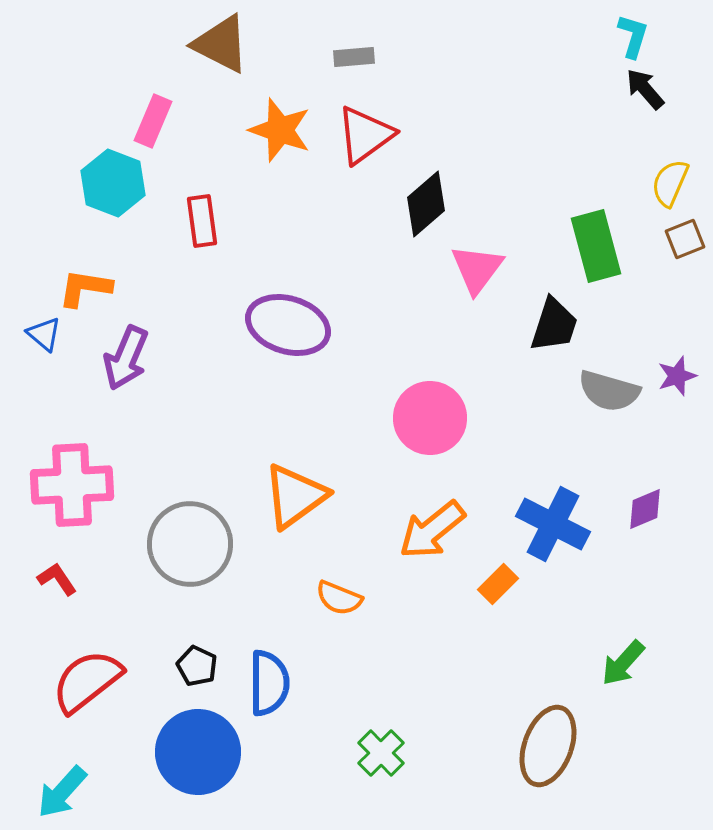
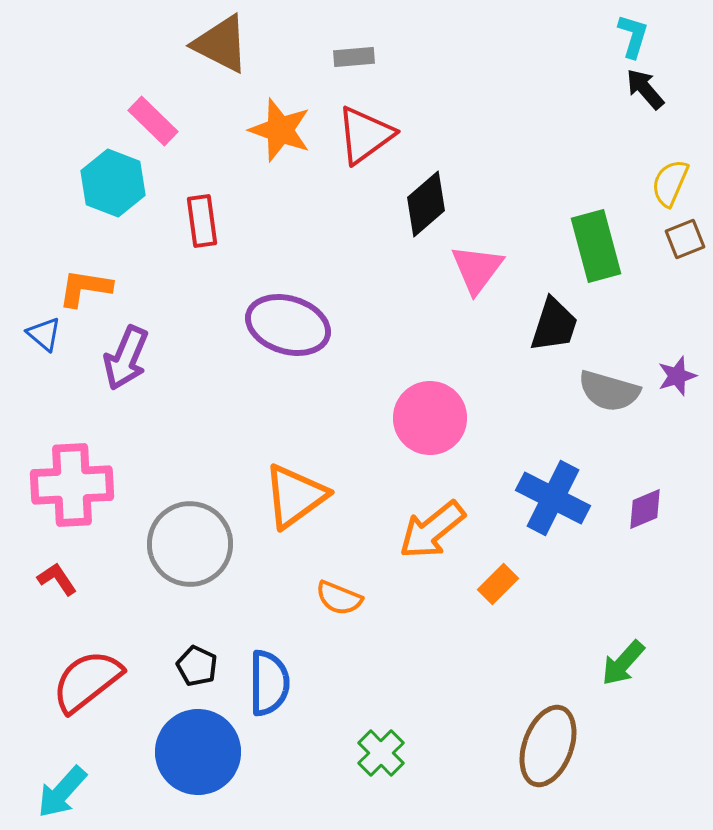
pink rectangle: rotated 69 degrees counterclockwise
blue cross: moved 26 px up
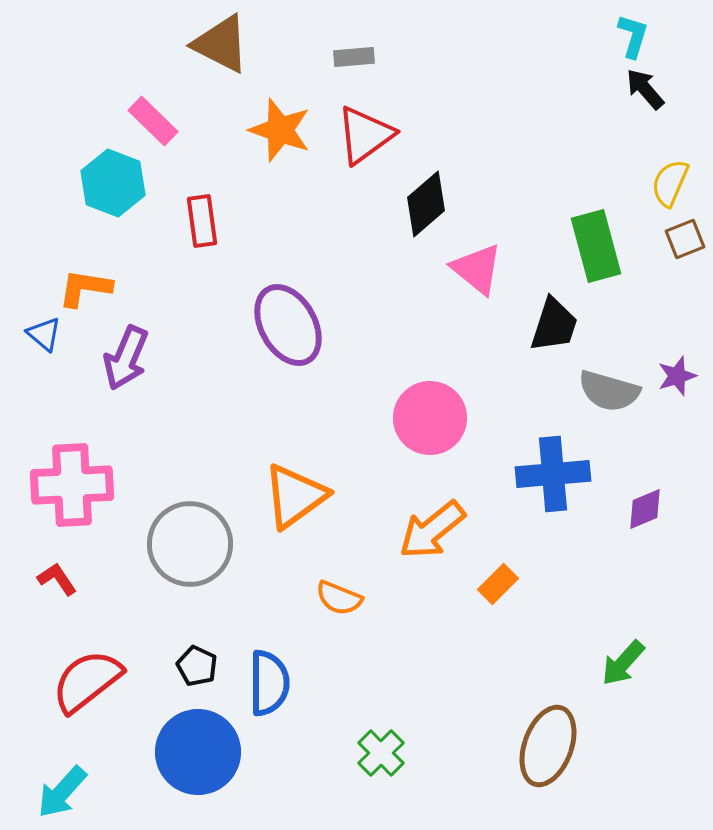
pink triangle: rotated 28 degrees counterclockwise
purple ellipse: rotated 44 degrees clockwise
blue cross: moved 24 px up; rotated 32 degrees counterclockwise
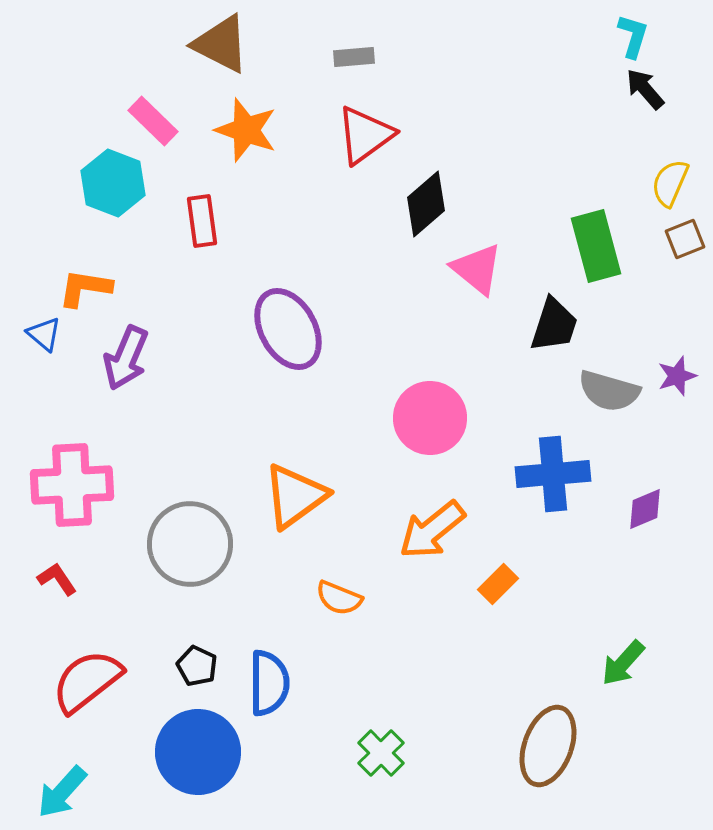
orange star: moved 34 px left
purple ellipse: moved 4 px down
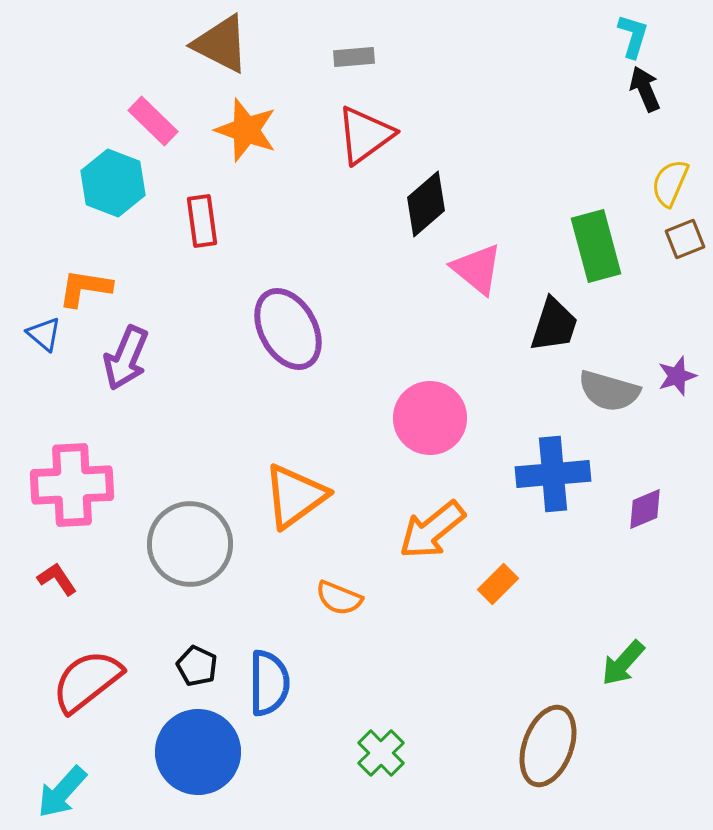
black arrow: rotated 18 degrees clockwise
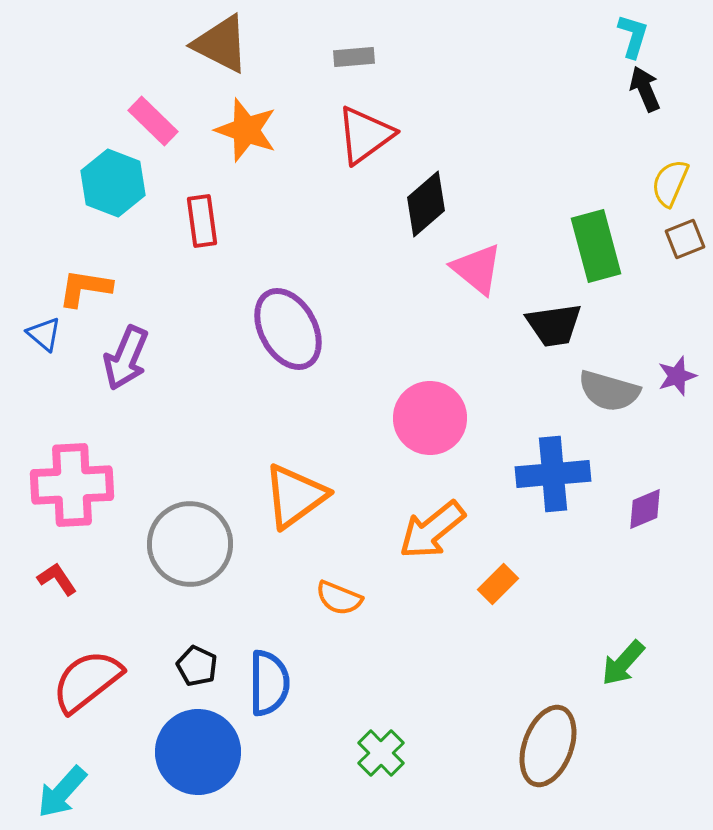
black trapezoid: rotated 64 degrees clockwise
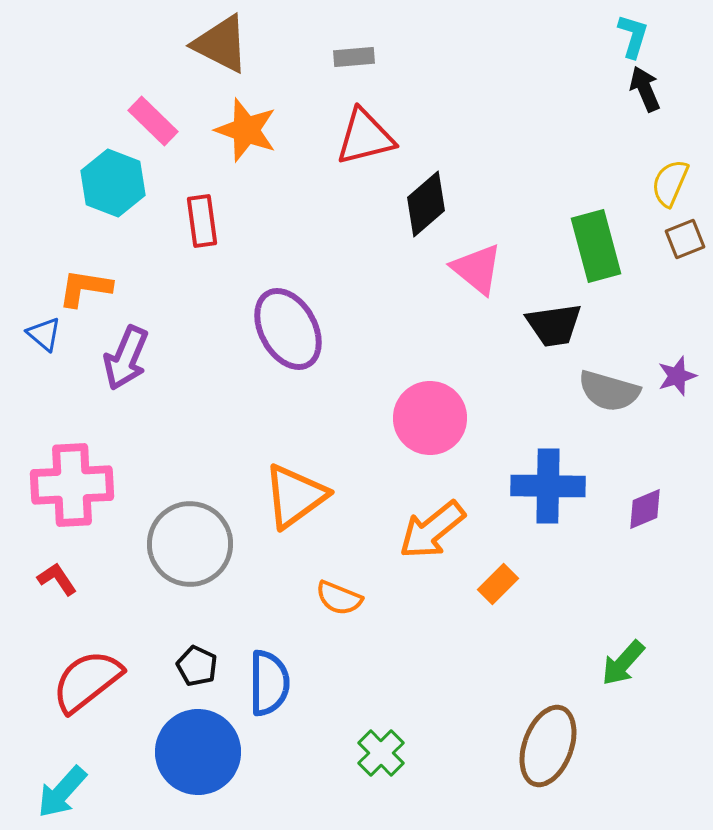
red triangle: moved 2 px down; rotated 22 degrees clockwise
blue cross: moved 5 px left, 12 px down; rotated 6 degrees clockwise
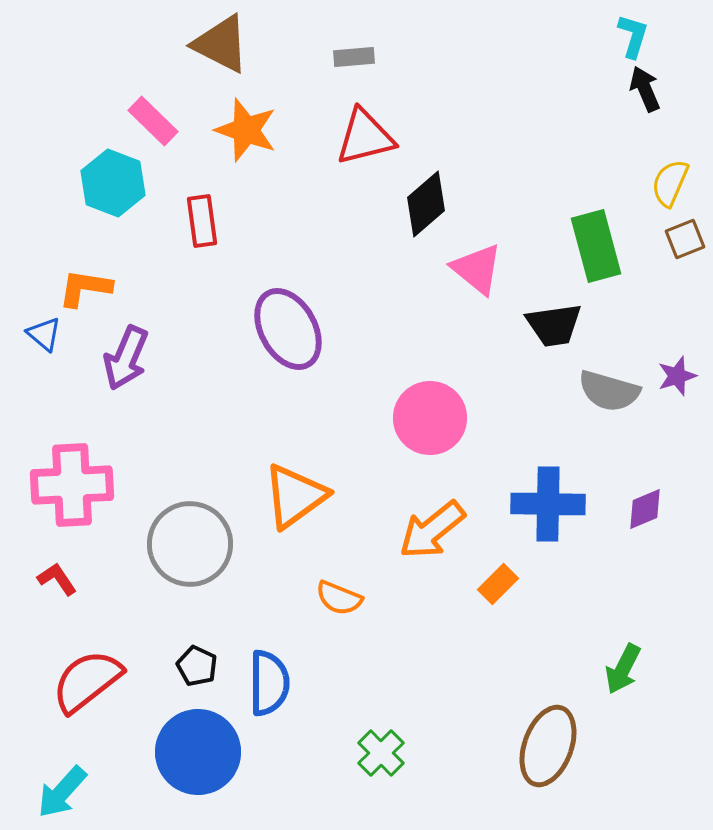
blue cross: moved 18 px down
green arrow: moved 6 px down; rotated 15 degrees counterclockwise
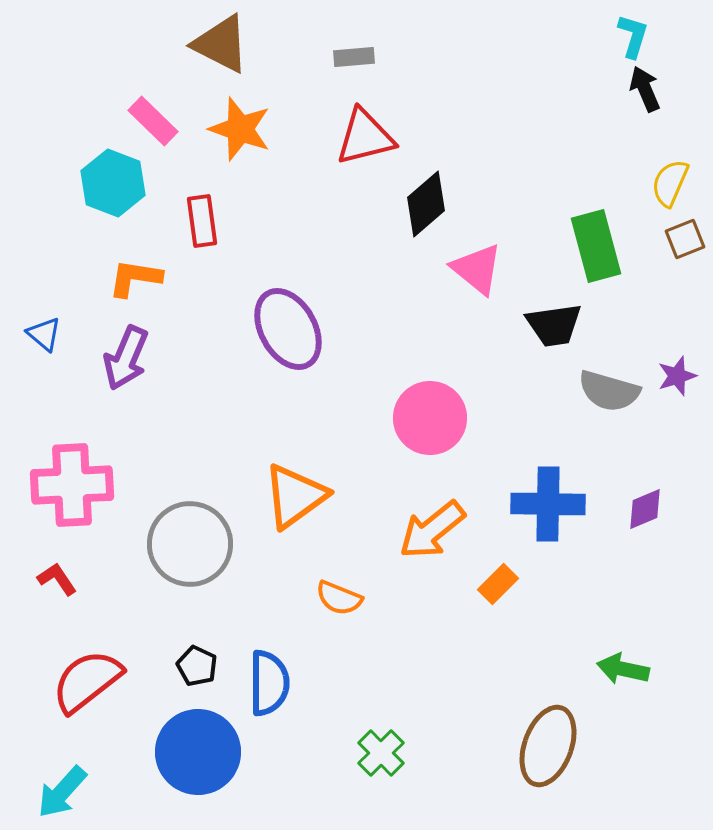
orange star: moved 6 px left, 1 px up
orange L-shape: moved 50 px right, 10 px up
green arrow: rotated 75 degrees clockwise
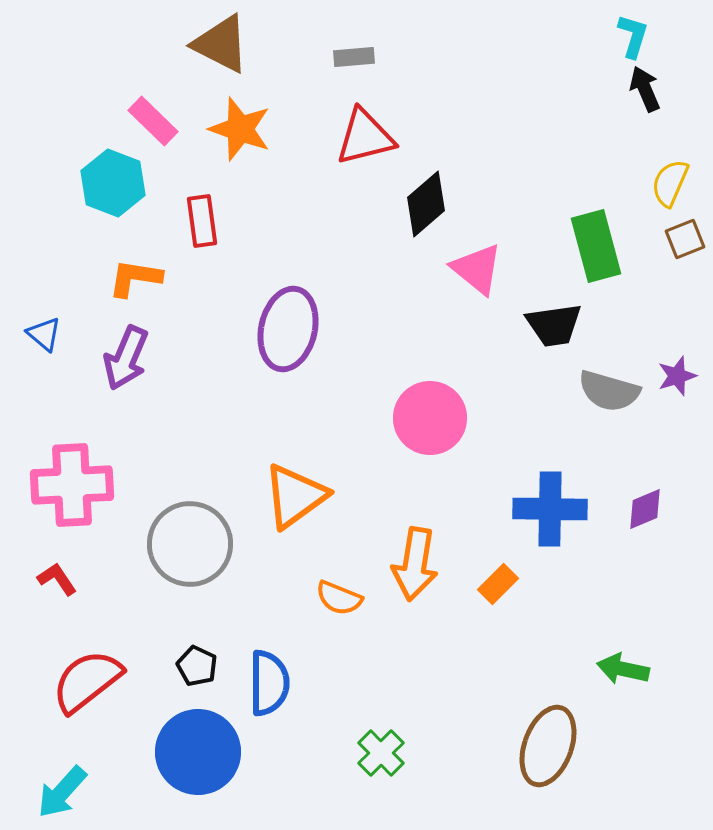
purple ellipse: rotated 42 degrees clockwise
blue cross: moved 2 px right, 5 px down
orange arrow: moved 17 px left, 34 px down; rotated 42 degrees counterclockwise
